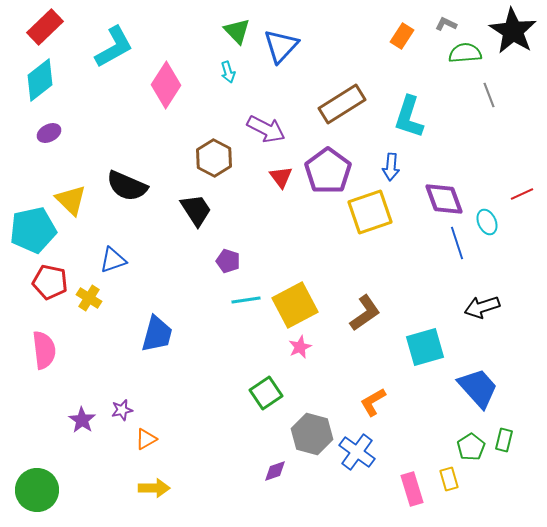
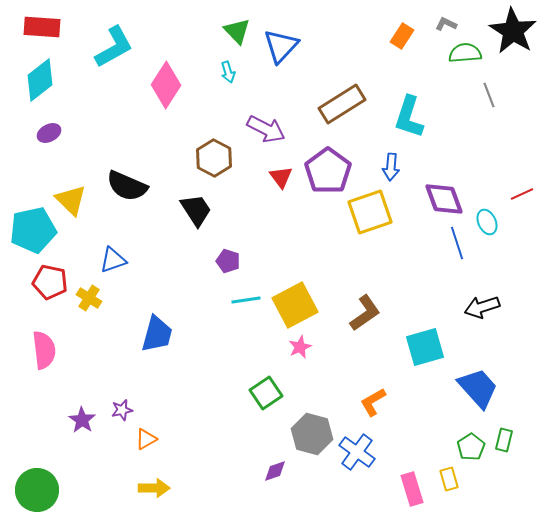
red rectangle at (45, 27): moved 3 px left; rotated 48 degrees clockwise
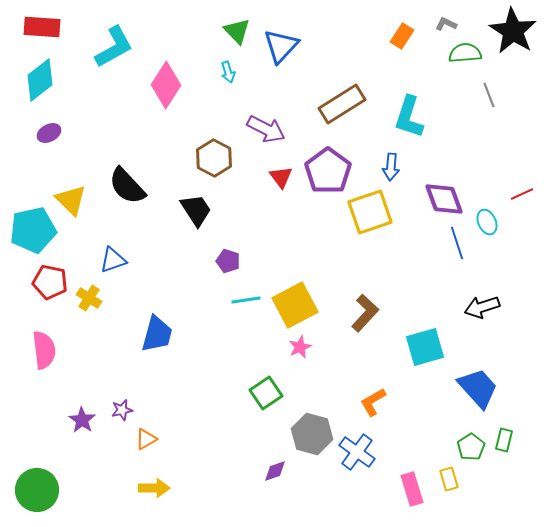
black semicircle at (127, 186): rotated 24 degrees clockwise
brown L-shape at (365, 313): rotated 12 degrees counterclockwise
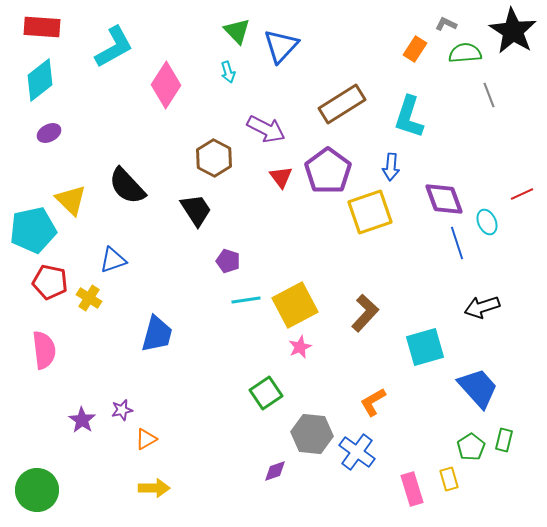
orange rectangle at (402, 36): moved 13 px right, 13 px down
gray hexagon at (312, 434): rotated 9 degrees counterclockwise
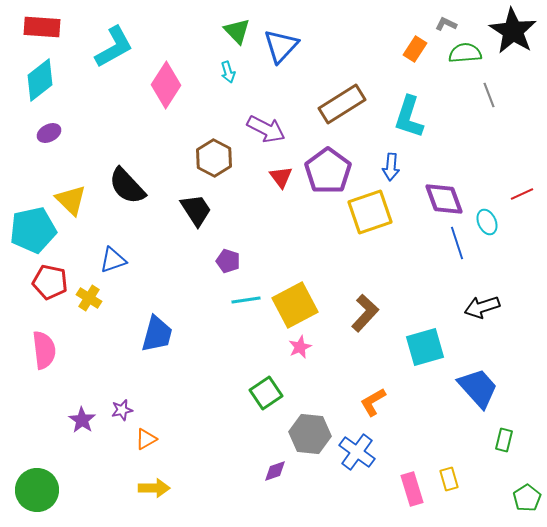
gray hexagon at (312, 434): moved 2 px left
green pentagon at (471, 447): moved 56 px right, 51 px down
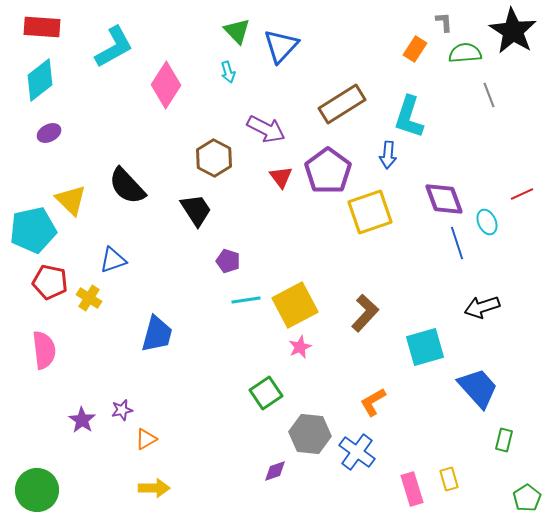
gray L-shape at (446, 24): moved 2 px left, 2 px up; rotated 60 degrees clockwise
blue arrow at (391, 167): moved 3 px left, 12 px up
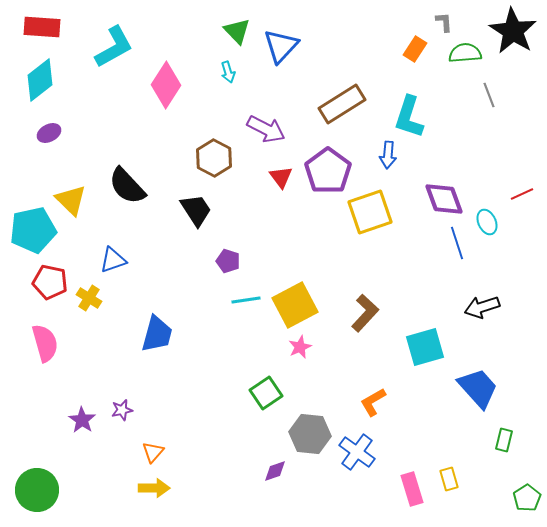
pink semicircle at (44, 350): moved 1 px right, 7 px up; rotated 9 degrees counterclockwise
orange triangle at (146, 439): moved 7 px right, 13 px down; rotated 20 degrees counterclockwise
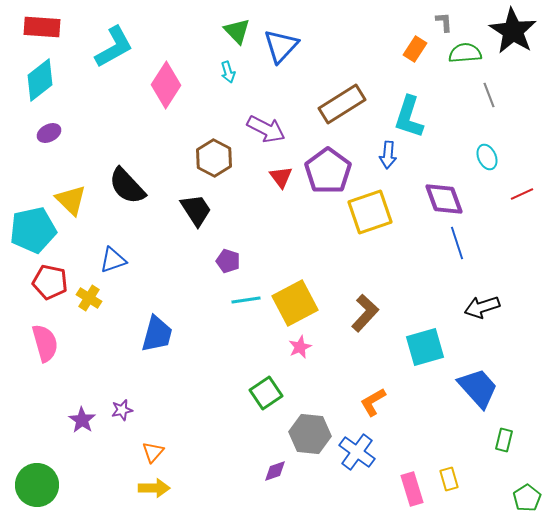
cyan ellipse at (487, 222): moved 65 px up
yellow square at (295, 305): moved 2 px up
green circle at (37, 490): moved 5 px up
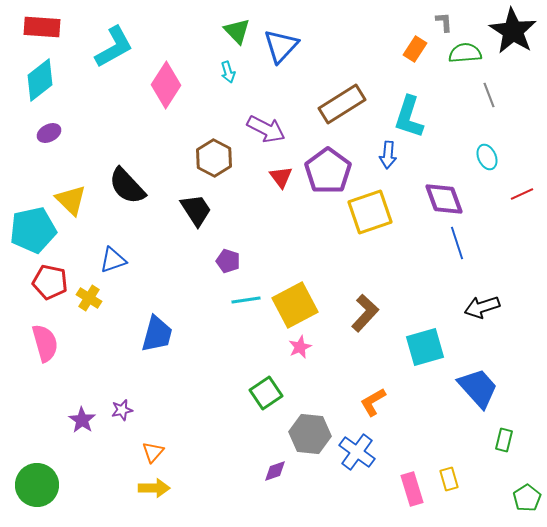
yellow square at (295, 303): moved 2 px down
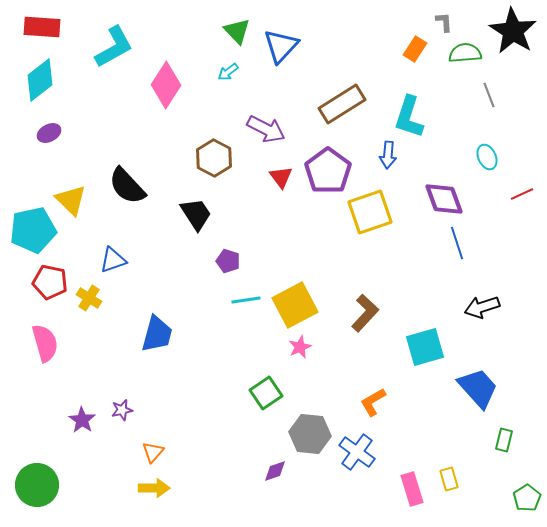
cyan arrow at (228, 72): rotated 70 degrees clockwise
black trapezoid at (196, 210): moved 4 px down
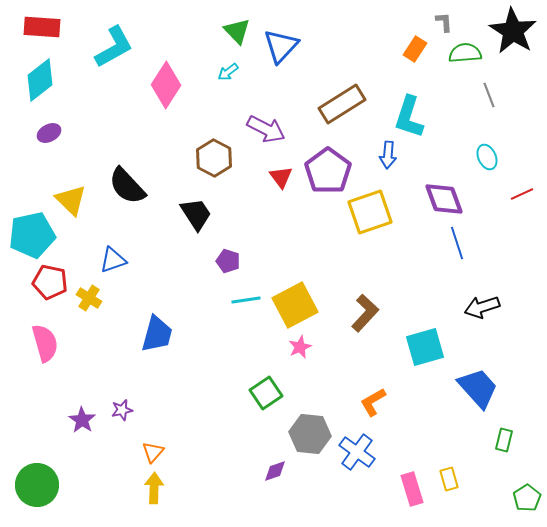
cyan pentagon at (33, 230): moved 1 px left, 5 px down
yellow arrow at (154, 488): rotated 88 degrees counterclockwise
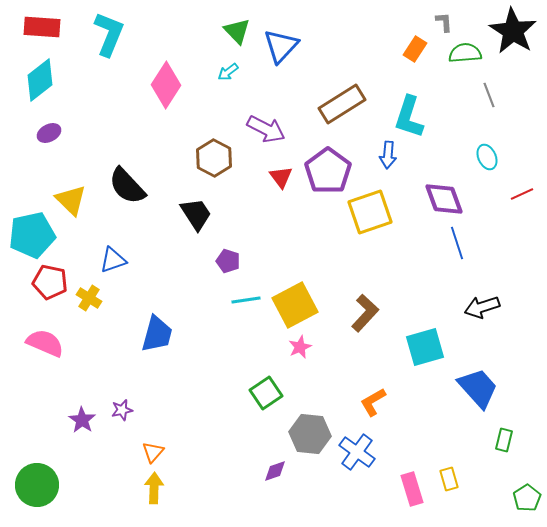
cyan L-shape at (114, 47): moved 5 px left, 13 px up; rotated 39 degrees counterclockwise
pink semicircle at (45, 343): rotated 51 degrees counterclockwise
